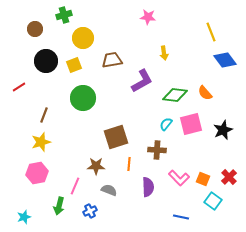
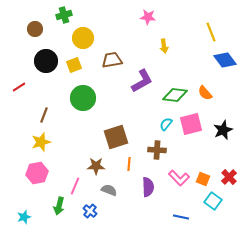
yellow arrow: moved 7 px up
blue cross: rotated 24 degrees counterclockwise
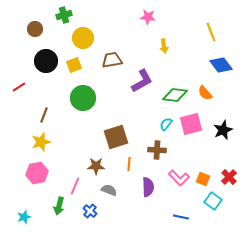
blue diamond: moved 4 px left, 5 px down
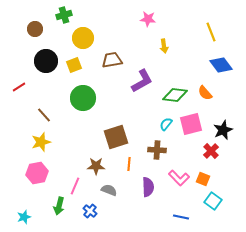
pink star: moved 2 px down
brown line: rotated 63 degrees counterclockwise
red cross: moved 18 px left, 26 px up
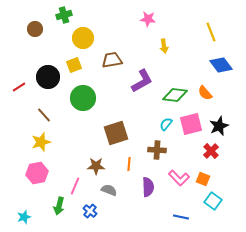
black circle: moved 2 px right, 16 px down
black star: moved 4 px left, 4 px up
brown square: moved 4 px up
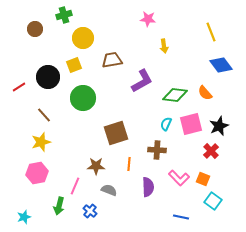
cyan semicircle: rotated 16 degrees counterclockwise
